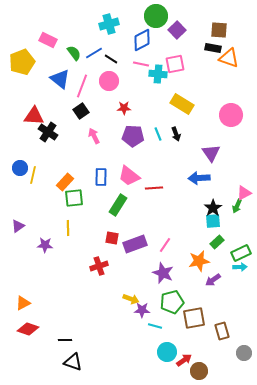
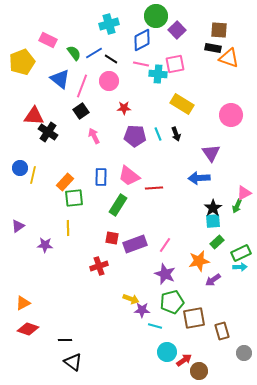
purple pentagon at (133, 136): moved 2 px right
purple star at (163, 273): moved 2 px right, 1 px down
black triangle at (73, 362): rotated 18 degrees clockwise
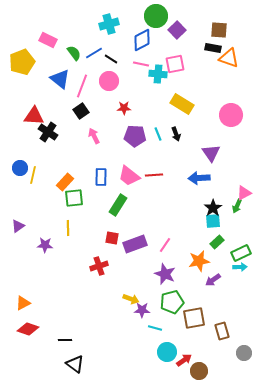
red line at (154, 188): moved 13 px up
cyan line at (155, 326): moved 2 px down
black triangle at (73, 362): moved 2 px right, 2 px down
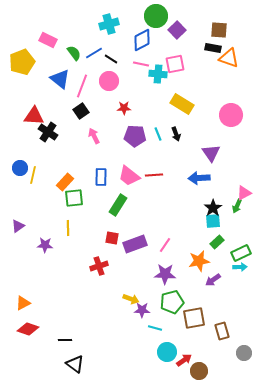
purple star at (165, 274): rotated 20 degrees counterclockwise
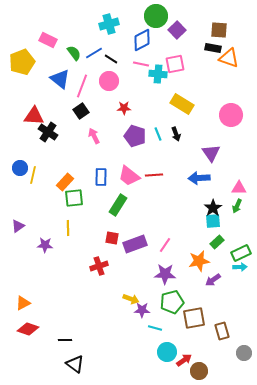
purple pentagon at (135, 136): rotated 15 degrees clockwise
pink triangle at (244, 193): moved 5 px left, 5 px up; rotated 28 degrees clockwise
